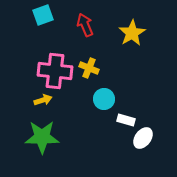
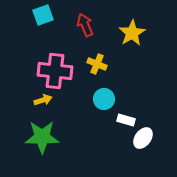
yellow cross: moved 8 px right, 4 px up
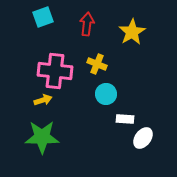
cyan square: moved 2 px down
red arrow: moved 2 px right, 1 px up; rotated 30 degrees clockwise
yellow star: moved 1 px up
cyan circle: moved 2 px right, 5 px up
white rectangle: moved 1 px left, 1 px up; rotated 12 degrees counterclockwise
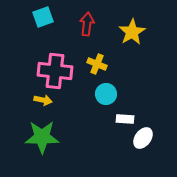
yellow arrow: rotated 30 degrees clockwise
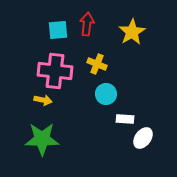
cyan square: moved 15 px right, 13 px down; rotated 15 degrees clockwise
green star: moved 2 px down
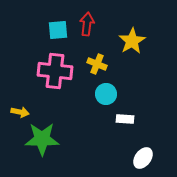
yellow star: moved 9 px down
yellow arrow: moved 23 px left, 12 px down
white ellipse: moved 20 px down
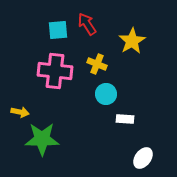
red arrow: rotated 40 degrees counterclockwise
